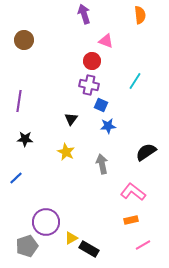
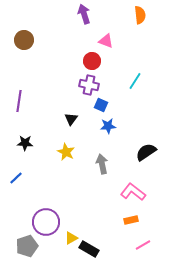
black star: moved 4 px down
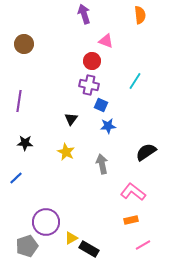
brown circle: moved 4 px down
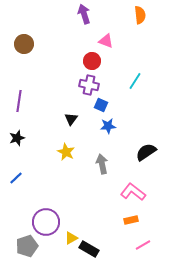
black star: moved 8 px left, 5 px up; rotated 21 degrees counterclockwise
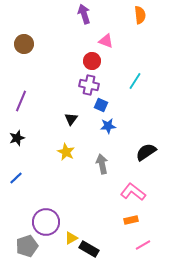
purple line: moved 2 px right; rotated 15 degrees clockwise
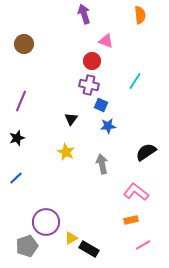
pink L-shape: moved 3 px right
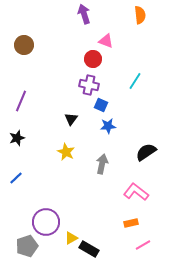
brown circle: moved 1 px down
red circle: moved 1 px right, 2 px up
gray arrow: rotated 24 degrees clockwise
orange rectangle: moved 3 px down
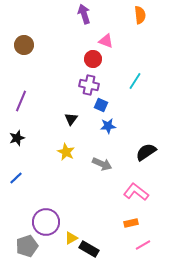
gray arrow: rotated 102 degrees clockwise
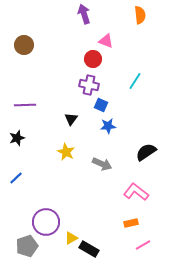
purple line: moved 4 px right, 4 px down; rotated 65 degrees clockwise
